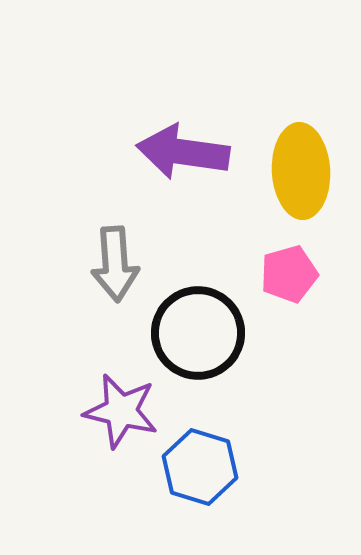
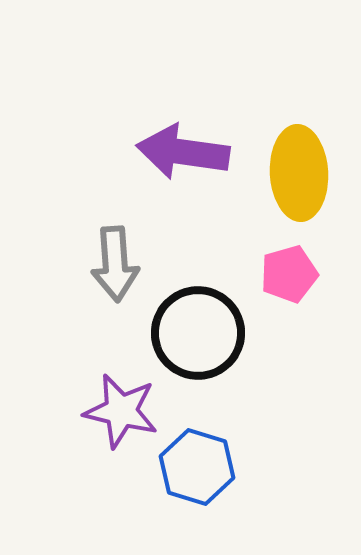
yellow ellipse: moved 2 px left, 2 px down
blue hexagon: moved 3 px left
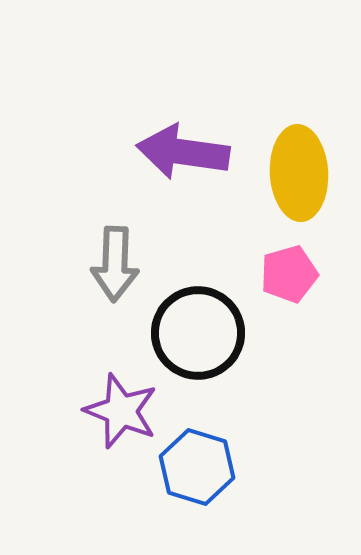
gray arrow: rotated 6 degrees clockwise
purple star: rotated 8 degrees clockwise
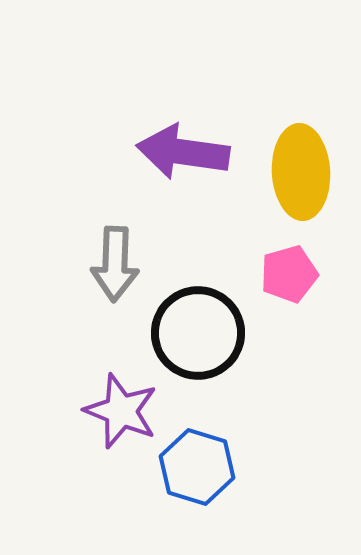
yellow ellipse: moved 2 px right, 1 px up
